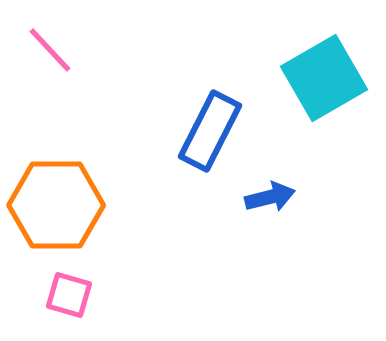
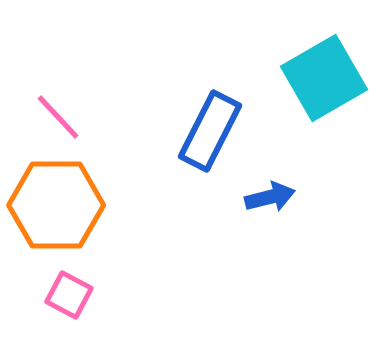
pink line: moved 8 px right, 67 px down
pink square: rotated 12 degrees clockwise
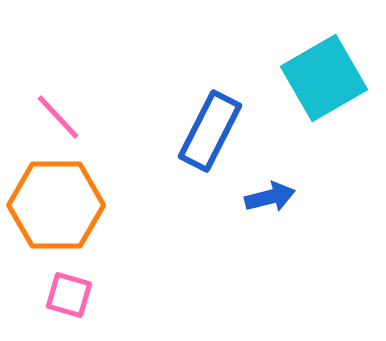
pink square: rotated 12 degrees counterclockwise
